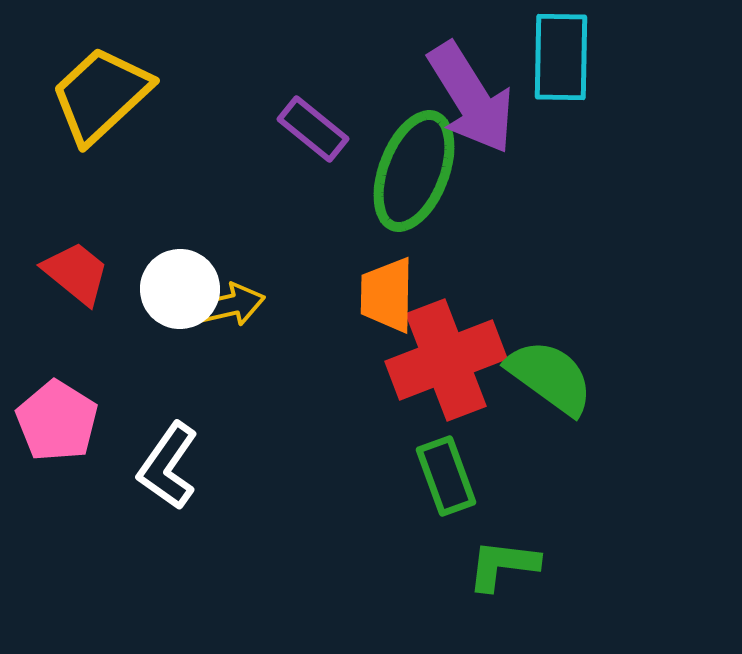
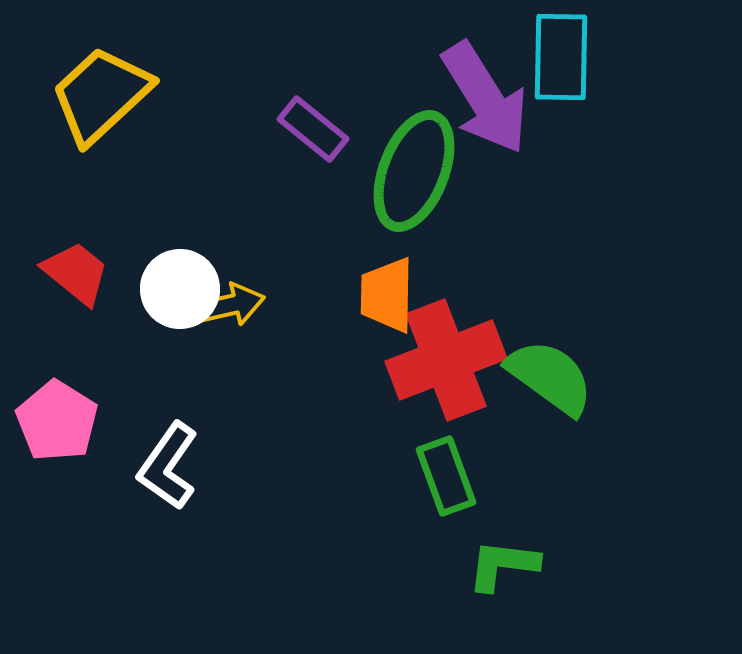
purple arrow: moved 14 px right
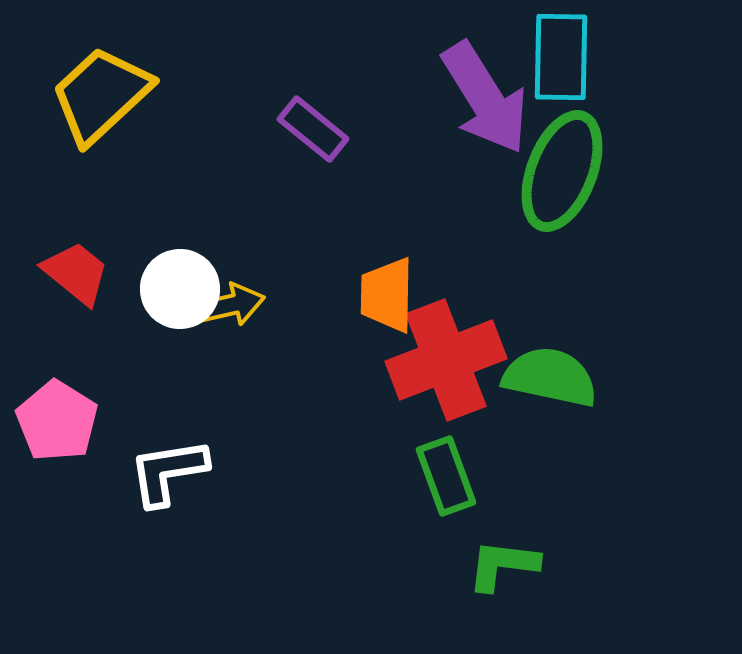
green ellipse: moved 148 px right
green semicircle: rotated 24 degrees counterclockwise
white L-shape: moved 6 px down; rotated 46 degrees clockwise
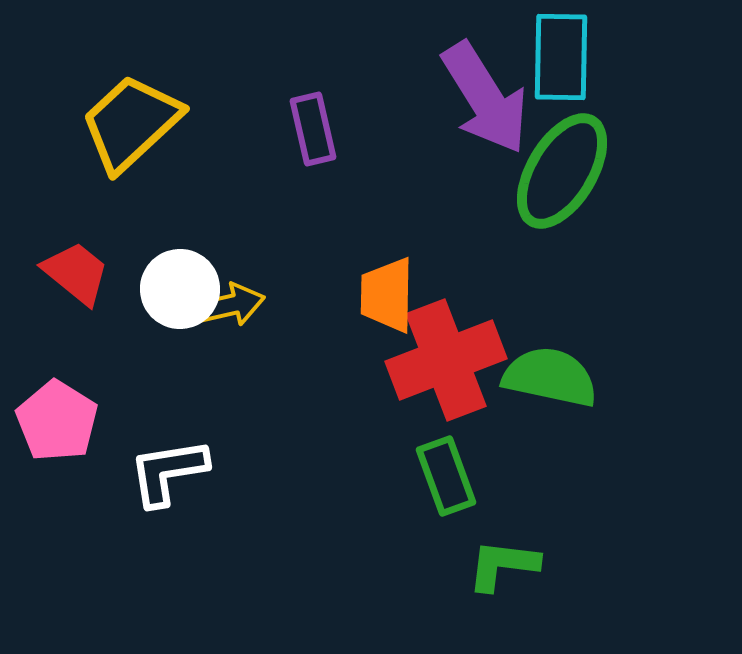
yellow trapezoid: moved 30 px right, 28 px down
purple rectangle: rotated 38 degrees clockwise
green ellipse: rotated 10 degrees clockwise
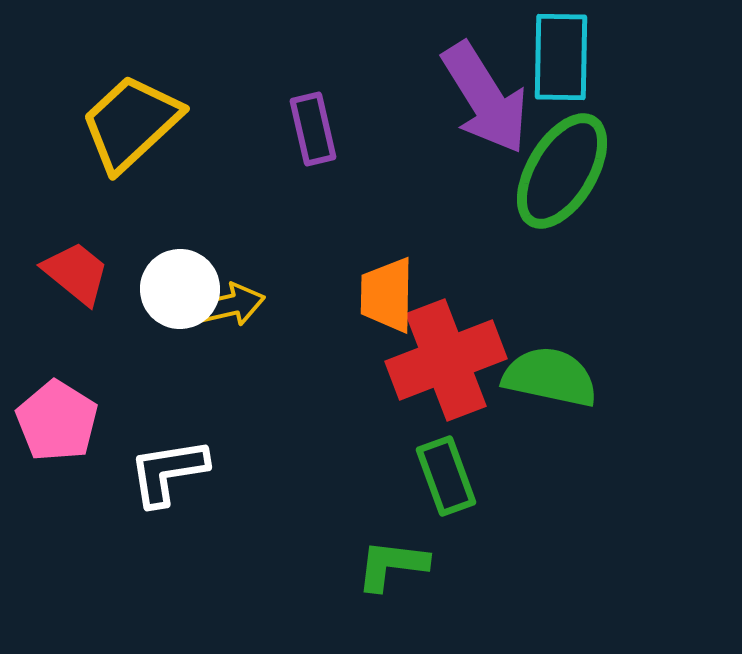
green L-shape: moved 111 px left
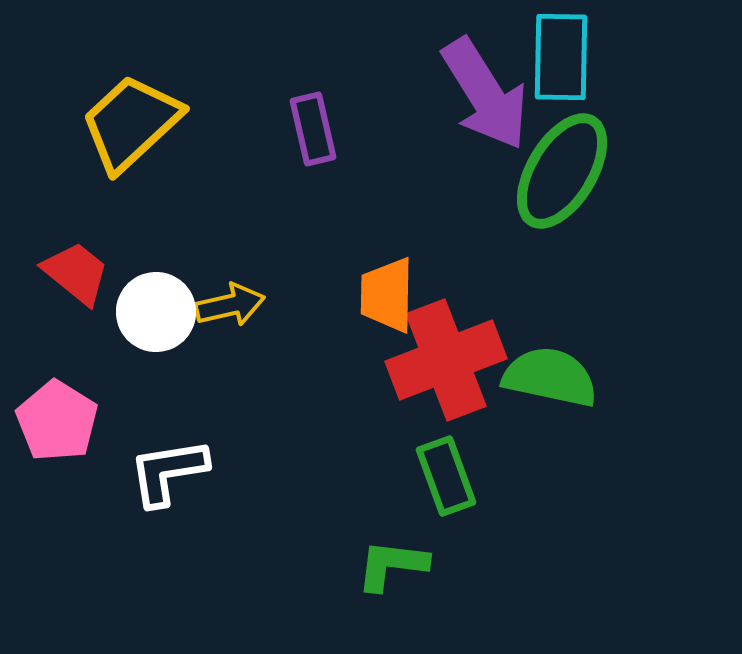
purple arrow: moved 4 px up
white circle: moved 24 px left, 23 px down
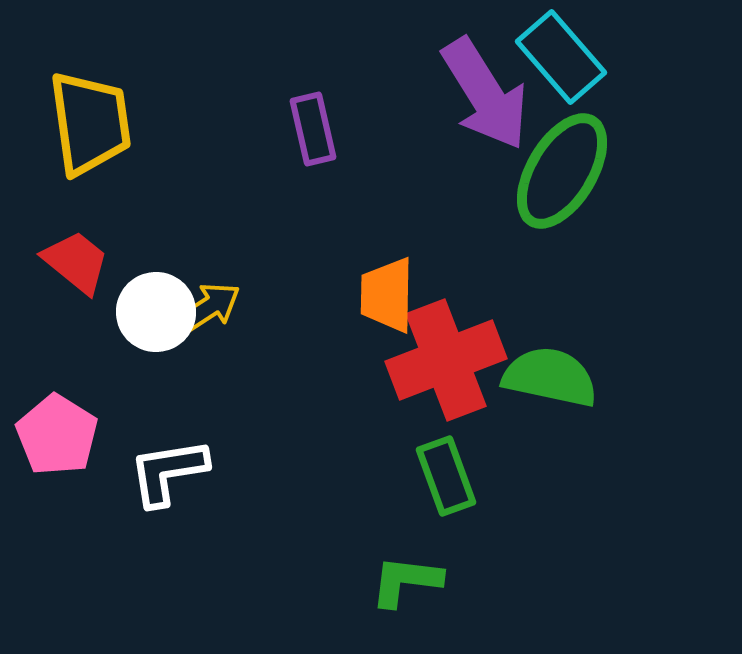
cyan rectangle: rotated 42 degrees counterclockwise
yellow trapezoid: moved 41 px left; rotated 125 degrees clockwise
red trapezoid: moved 11 px up
yellow arrow: moved 22 px left, 3 px down; rotated 20 degrees counterclockwise
pink pentagon: moved 14 px down
green L-shape: moved 14 px right, 16 px down
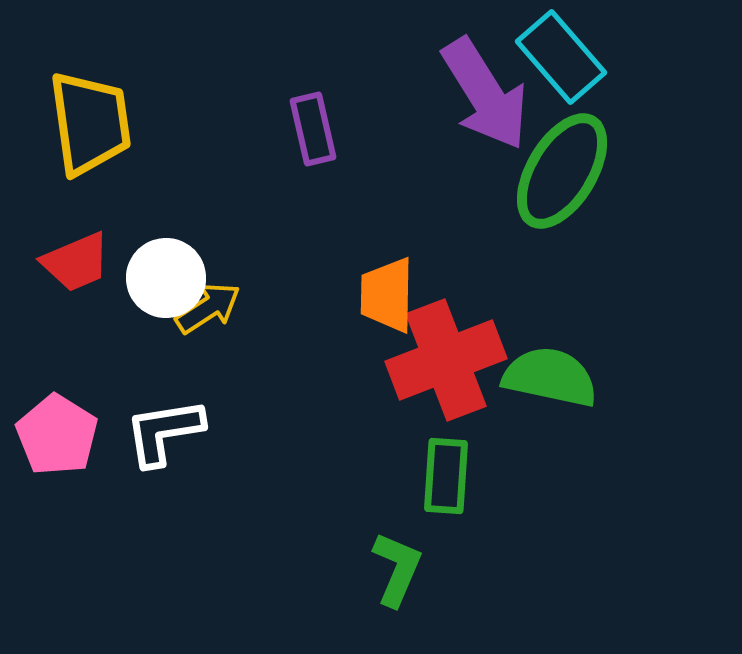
red trapezoid: rotated 118 degrees clockwise
white circle: moved 10 px right, 34 px up
white L-shape: moved 4 px left, 40 px up
green rectangle: rotated 24 degrees clockwise
green L-shape: moved 9 px left, 12 px up; rotated 106 degrees clockwise
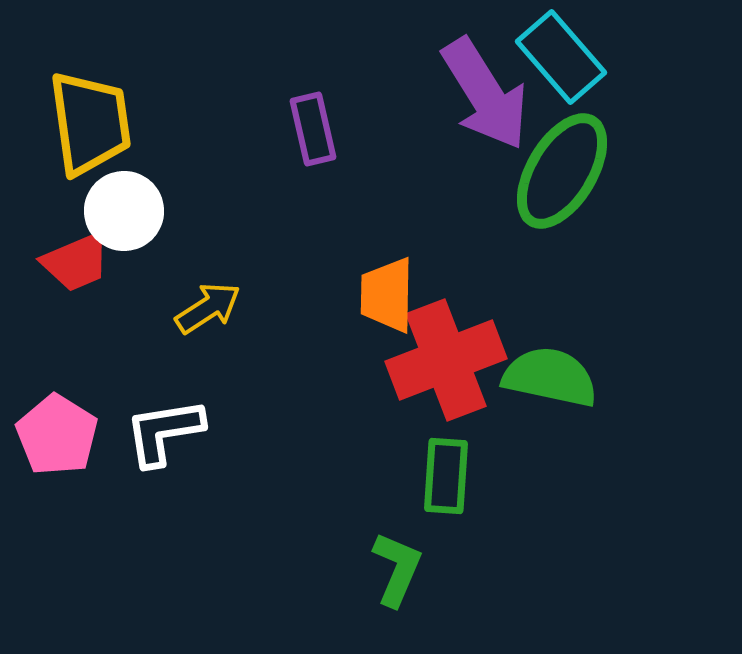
white circle: moved 42 px left, 67 px up
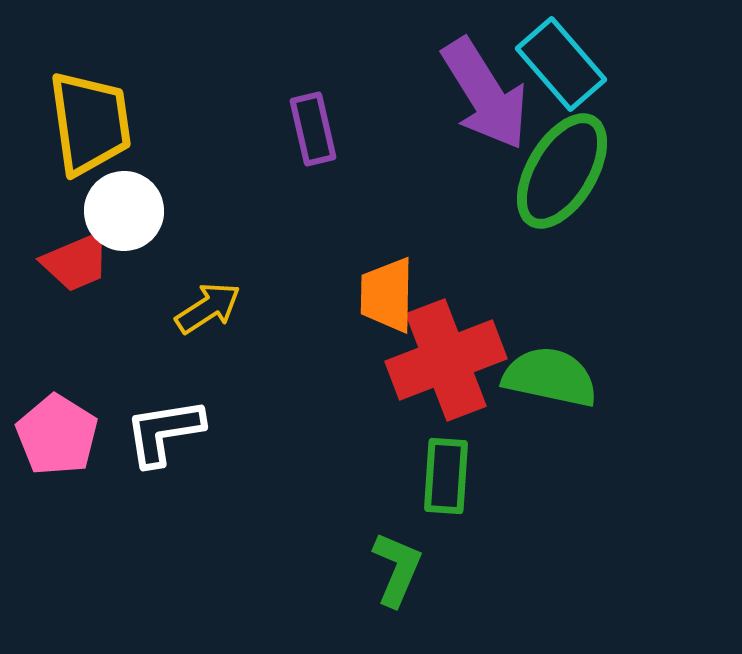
cyan rectangle: moved 7 px down
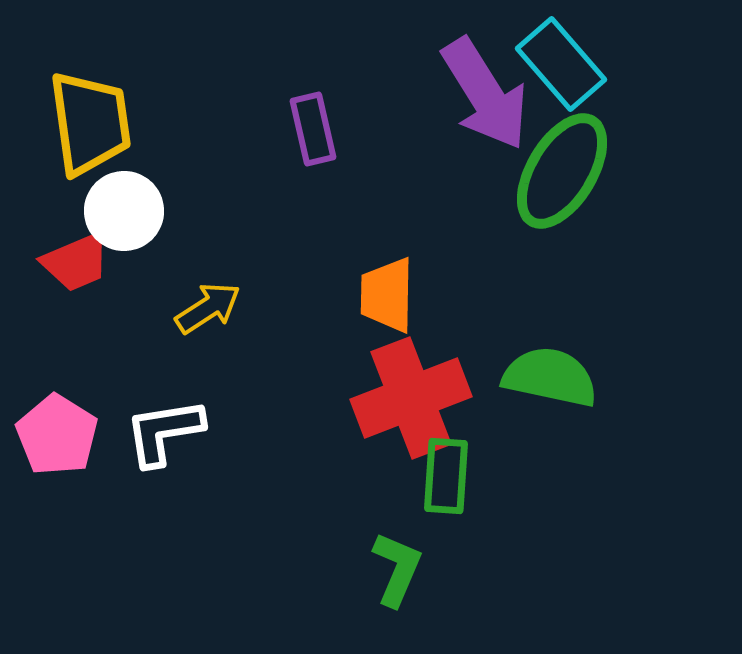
red cross: moved 35 px left, 38 px down
